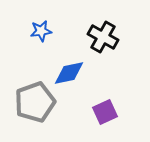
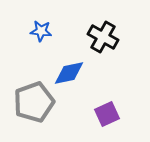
blue star: rotated 15 degrees clockwise
gray pentagon: moved 1 px left
purple square: moved 2 px right, 2 px down
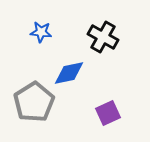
blue star: moved 1 px down
gray pentagon: rotated 12 degrees counterclockwise
purple square: moved 1 px right, 1 px up
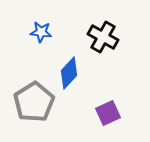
blue diamond: rotated 36 degrees counterclockwise
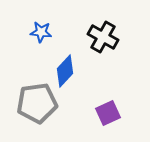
blue diamond: moved 4 px left, 2 px up
gray pentagon: moved 3 px right, 1 px down; rotated 24 degrees clockwise
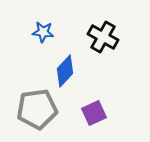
blue star: moved 2 px right
gray pentagon: moved 6 px down
purple square: moved 14 px left
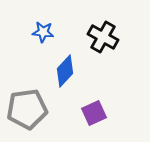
gray pentagon: moved 10 px left
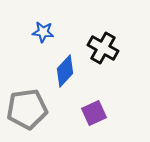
black cross: moved 11 px down
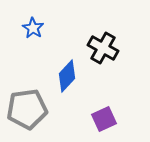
blue star: moved 10 px left, 4 px up; rotated 25 degrees clockwise
blue diamond: moved 2 px right, 5 px down
purple square: moved 10 px right, 6 px down
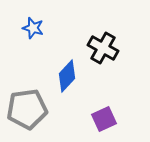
blue star: rotated 15 degrees counterclockwise
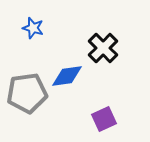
black cross: rotated 16 degrees clockwise
blue diamond: rotated 40 degrees clockwise
gray pentagon: moved 16 px up
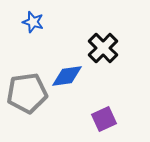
blue star: moved 6 px up
